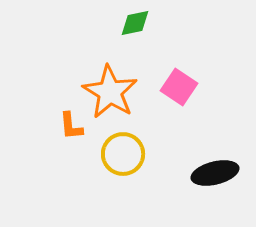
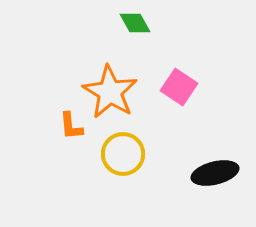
green diamond: rotated 72 degrees clockwise
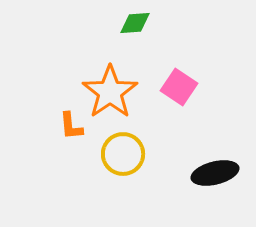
green diamond: rotated 64 degrees counterclockwise
orange star: rotated 6 degrees clockwise
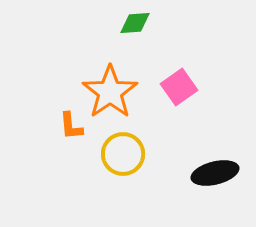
pink square: rotated 21 degrees clockwise
